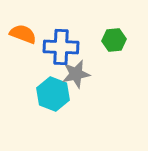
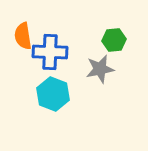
orange semicircle: moved 2 px down; rotated 120 degrees counterclockwise
blue cross: moved 11 px left, 5 px down
gray star: moved 24 px right, 5 px up
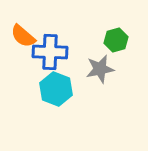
orange semicircle: rotated 40 degrees counterclockwise
green hexagon: moved 2 px right; rotated 10 degrees counterclockwise
cyan hexagon: moved 3 px right, 5 px up
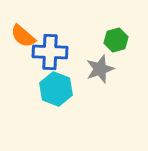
gray star: rotated 8 degrees counterclockwise
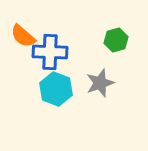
gray star: moved 14 px down
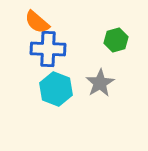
orange semicircle: moved 14 px right, 14 px up
blue cross: moved 2 px left, 3 px up
gray star: rotated 12 degrees counterclockwise
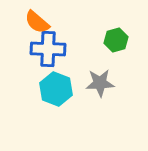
gray star: rotated 28 degrees clockwise
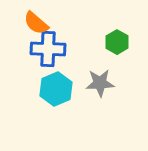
orange semicircle: moved 1 px left, 1 px down
green hexagon: moved 1 px right, 2 px down; rotated 15 degrees counterclockwise
cyan hexagon: rotated 16 degrees clockwise
